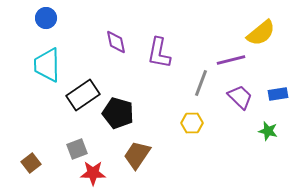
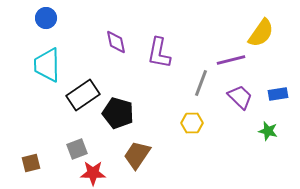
yellow semicircle: rotated 16 degrees counterclockwise
brown square: rotated 24 degrees clockwise
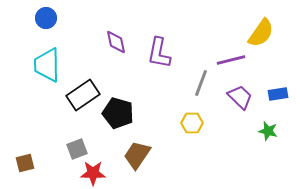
brown square: moved 6 px left
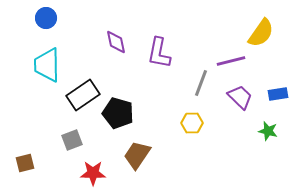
purple line: moved 1 px down
gray square: moved 5 px left, 9 px up
